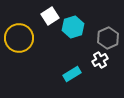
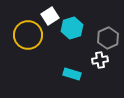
cyan hexagon: moved 1 px left, 1 px down
yellow circle: moved 9 px right, 3 px up
white cross: rotated 21 degrees clockwise
cyan rectangle: rotated 48 degrees clockwise
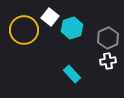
white square: moved 1 px down; rotated 18 degrees counterclockwise
yellow circle: moved 4 px left, 5 px up
white cross: moved 8 px right, 1 px down
cyan rectangle: rotated 30 degrees clockwise
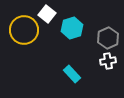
white square: moved 3 px left, 3 px up
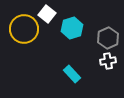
yellow circle: moved 1 px up
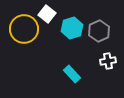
gray hexagon: moved 9 px left, 7 px up
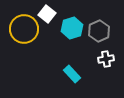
white cross: moved 2 px left, 2 px up
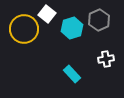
gray hexagon: moved 11 px up
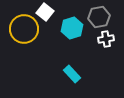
white square: moved 2 px left, 2 px up
gray hexagon: moved 3 px up; rotated 15 degrees clockwise
white cross: moved 20 px up
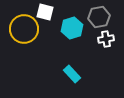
white square: rotated 24 degrees counterclockwise
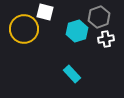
gray hexagon: rotated 10 degrees counterclockwise
cyan hexagon: moved 5 px right, 3 px down
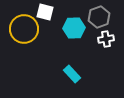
cyan hexagon: moved 3 px left, 3 px up; rotated 15 degrees clockwise
